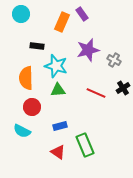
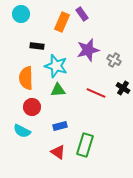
black cross: rotated 24 degrees counterclockwise
green rectangle: rotated 40 degrees clockwise
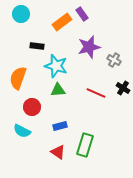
orange rectangle: rotated 30 degrees clockwise
purple star: moved 1 px right, 3 px up
orange semicircle: moved 8 px left; rotated 20 degrees clockwise
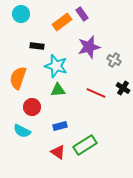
green rectangle: rotated 40 degrees clockwise
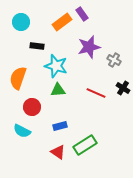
cyan circle: moved 8 px down
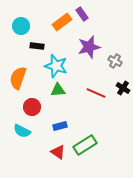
cyan circle: moved 4 px down
gray cross: moved 1 px right, 1 px down
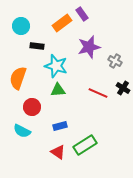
orange rectangle: moved 1 px down
red line: moved 2 px right
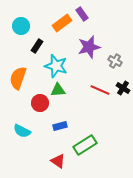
black rectangle: rotated 64 degrees counterclockwise
red line: moved 2 px right, 3 px up
red circle: moved 8 px right, 4 px up
red triangle: moved 9 px down
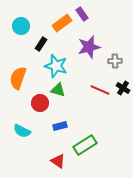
black rectangle: moved 4 px right, 2 px up
gray cross: rotated 32 degrees counterclockwise
green triangle: rotated 21 degrees clockwise
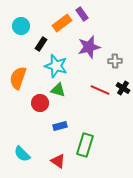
cyan semicircle: moved 23 px down; rotated 18 degrees clockwise
green rectangle: rotated 40 degrees counterclockwise
